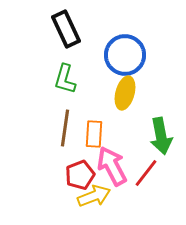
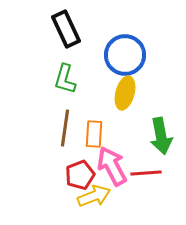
red line: rotated 48 degrees clockwise
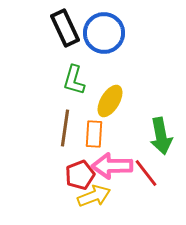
black rectangle: moved 1 px left, 1 px up
blue circle: moved 21 px left, 22 px up
green L-shape: moved 9 px right, 1 px down
yellow ellipse: moved 15 px left, 8 px down; rotated 16 degrees clockwise
pink arrow: rotated 63 degrees counterclockwise
red line: rotated 56 degrees clockwise
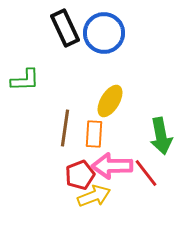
green L-shape: moved 49 px left; rotated 108 degrees counterclockwise
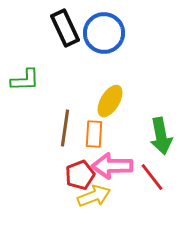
red line: moved 6 px right, 4 px down
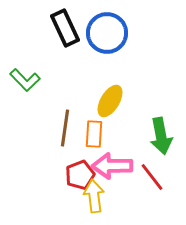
blue circle: moved 3 px right
green L-shape: rotated 48 degrees clockwise
yellow arrow: rotated 76 degrees counterclockwise
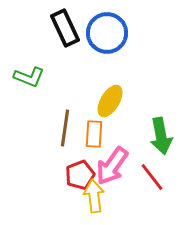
green L-shape: moved 4 px right, 3 px up; rotated 24 degrees counterclockwise
pink arrow: rotated 54 degrees counterclockwise
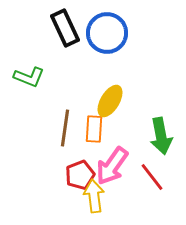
orange rectangle: moved 5 px up
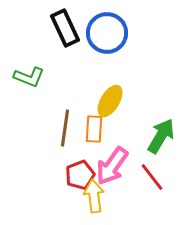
green arrow: rotated 138 degrees counterclockwise
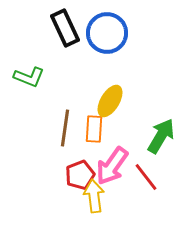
red line: moved 6 px left
